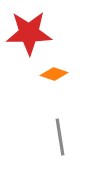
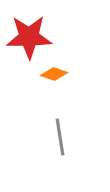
red star: moved 4 px down
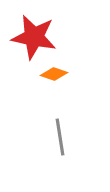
red star: moved 5 px right; rotated 12 degrees clockwise
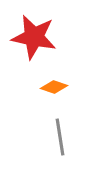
orange diamond: moved 13 px down
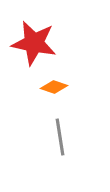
red star: moved 6 px down
